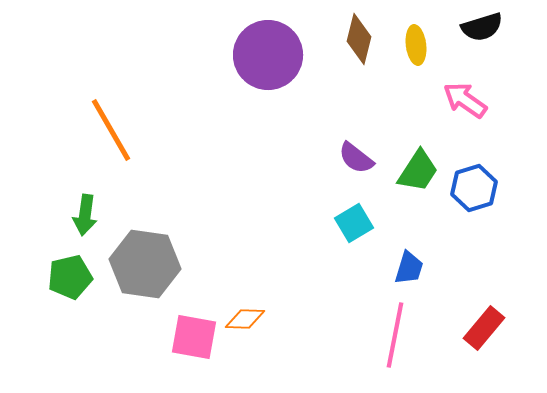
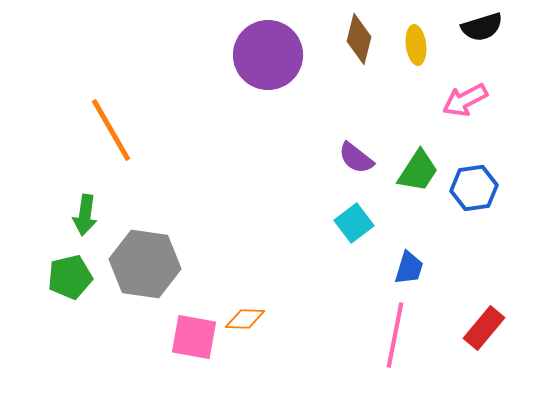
pink arrow: rotated 63 degrees counterclockwise
blue hexagon: rotated 9 degrees clockwise
cyan square: rotated 6 degrees counterclockwise
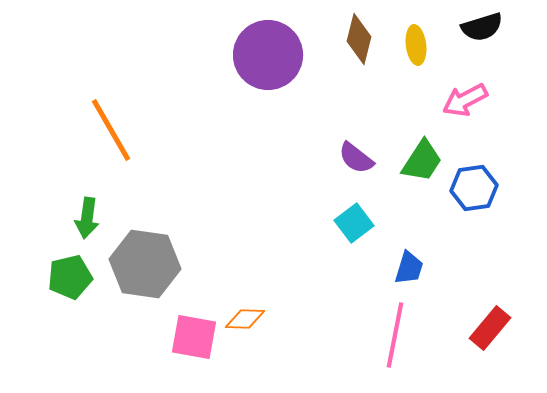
green trapezoid: moved 4 px right, 10 px up
green arrow: moved 2 px right, 3 px down
red rectangle: moved 6 px right
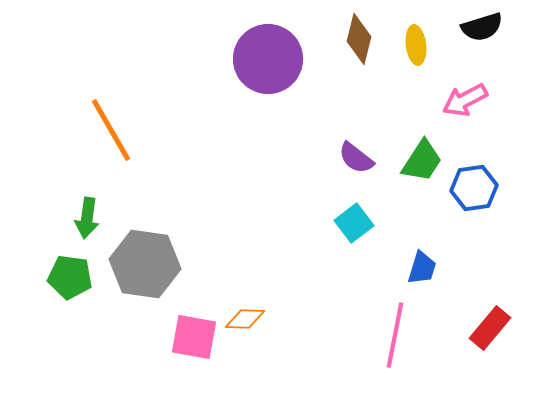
purple circle: moved 4 px down
blue trapezoid: moved 13 px right
green pentagon: rotated 21 degrees clockwise
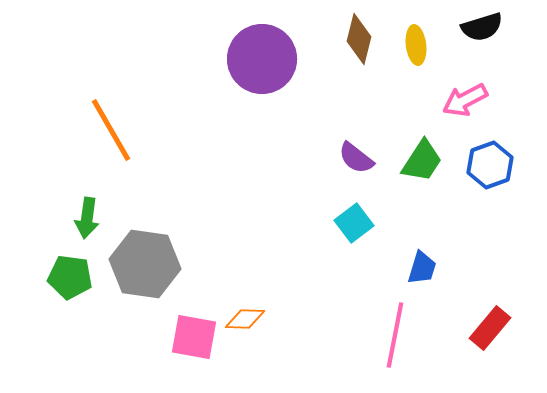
purple circle: moved 6 px left
blue hexagon: moved 16 px right, 23 px up; rotated 12 degrees counterclockwise
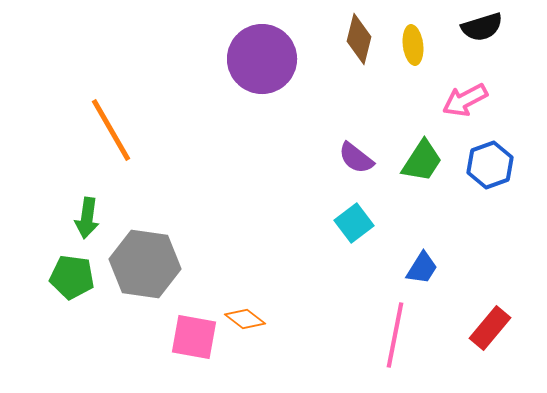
yellow ellipse: moved 3 px left
blue trapezoid: rotated 15 degrees clockwise
green pentagon: moved 2 px right
orange diamond: rotated 36 degrees clockwise
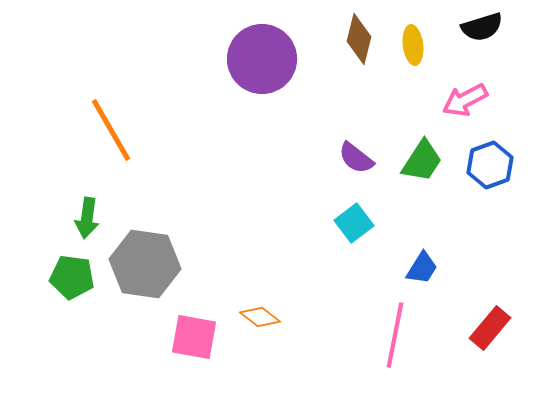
orange diamond: moved 15 px right, 2 px up
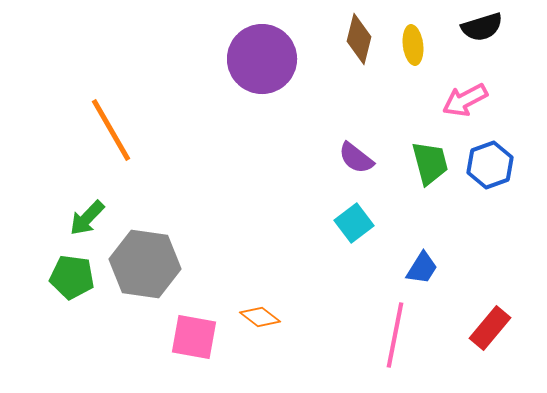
green trapezoid: moved 8 px right, 2 px down; rotated 48 degrees counterclockwise
green arrow: rotated 36 degrees clockwise
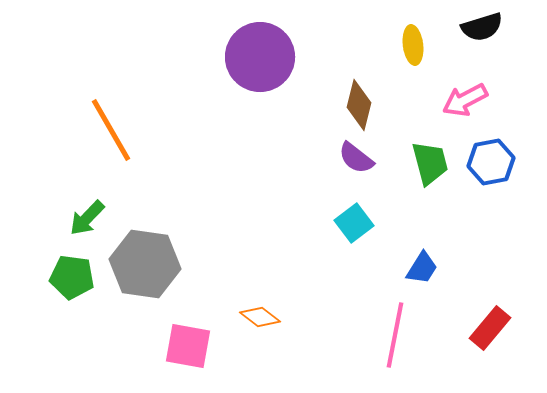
brown diamond: moved 66 px down
purple circle: moved 2 px left, 2 px up
blue hexagon: moved 1 px right, 3 px up; rotated 9 degrees clockwise
pink square: moved 6 px left, 9 px down
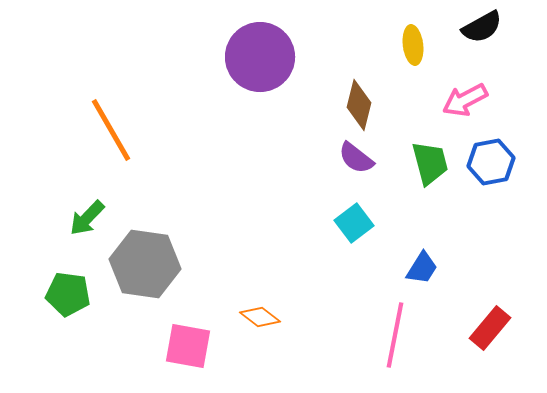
black semicircle: rotated 12 degrees counterclockwise
green pentagon: moved 4 px left, 17 px down
